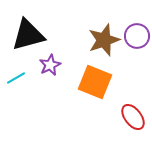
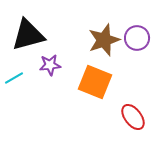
purple circle: moved 2 px down
purple star: rotated 20 degrees clockwise
cyan line: moved 2 px left
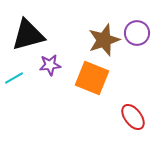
purple circle: moved 5 px up
orange square: moved 3 px left, 4 px up
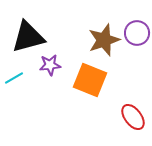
black triangle: moved 2 px down
orange square: moved 2 px left, 2 px down
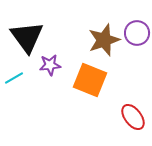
black triangle: moved 1 px left; rotated 51 degrees counterclockwise
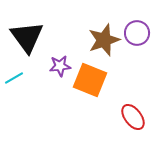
purple star: moved 10 px right, 1 px down
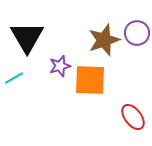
black triangle: rotated 6 degrees clockwise
purple star: rotated 10 degrees counterclockwise
orange square: rotated 20 degrees counterclockwise
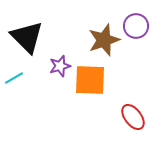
purple circle: moved 1 px left, 7 px up
black triangle: rotated 15 degrees counterclockwise
